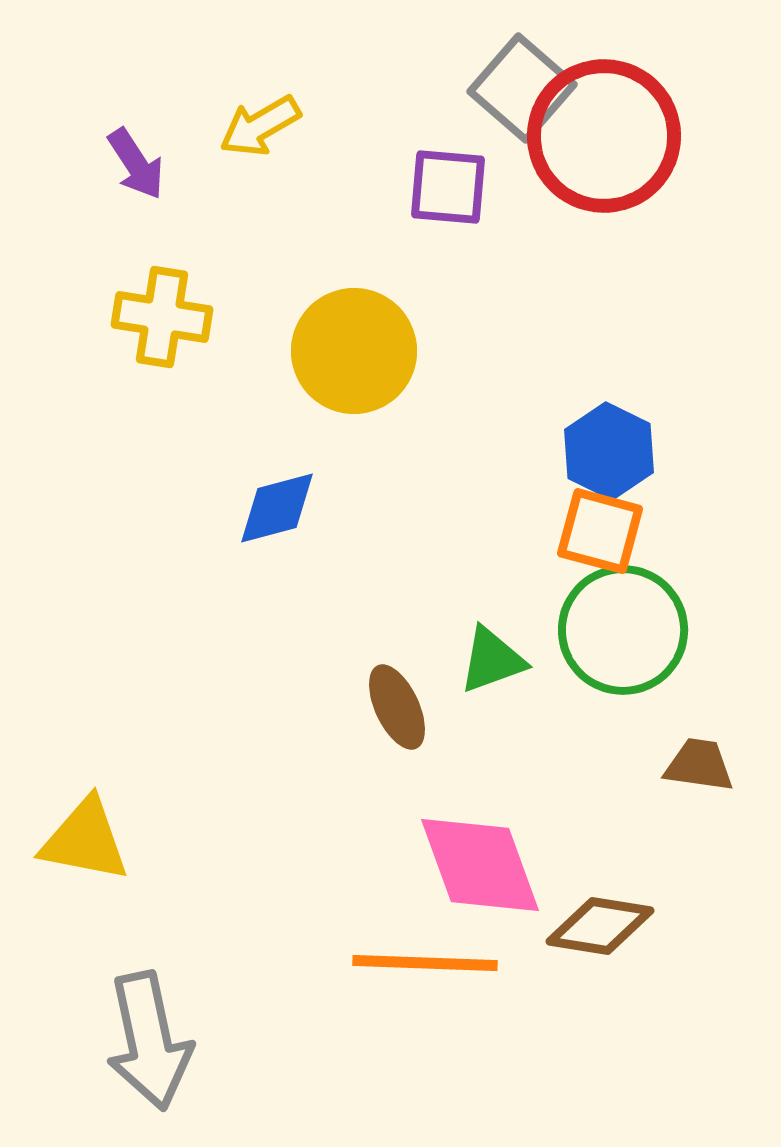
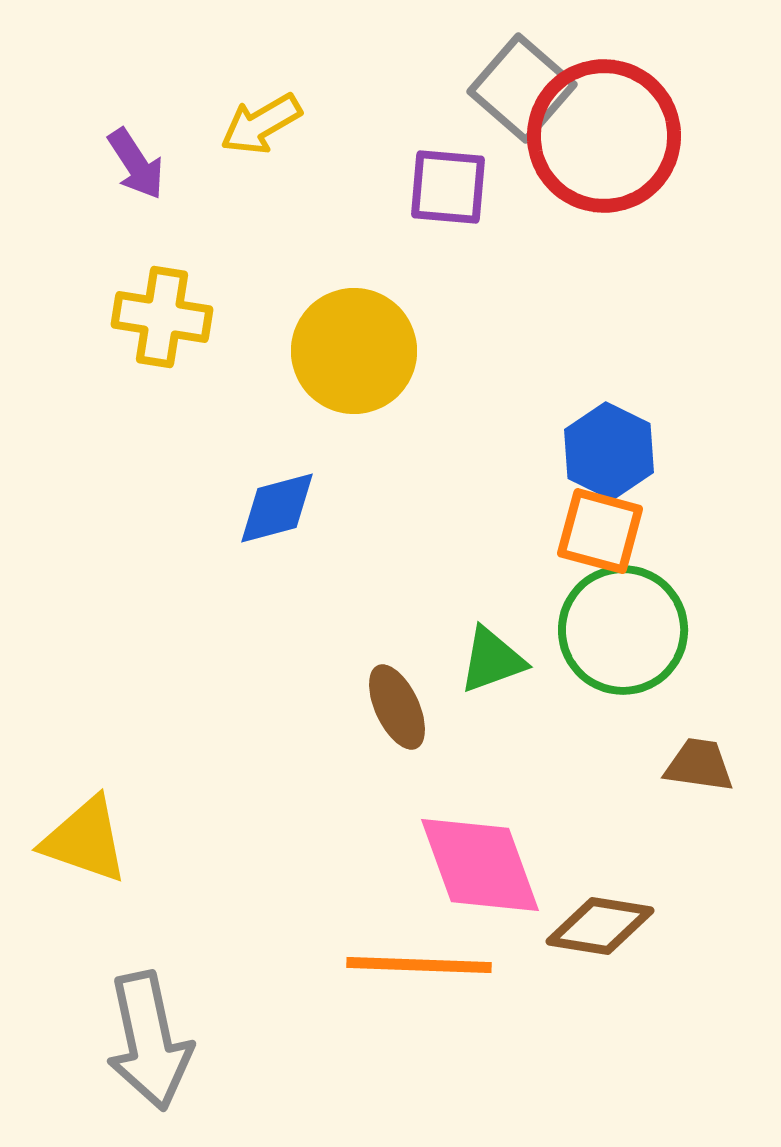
yellow arrow: moved 1 px right, 2 px up
yellow triangle: rotated 8 degrees clockwise
orange line: moved 6 px left, 2 px down
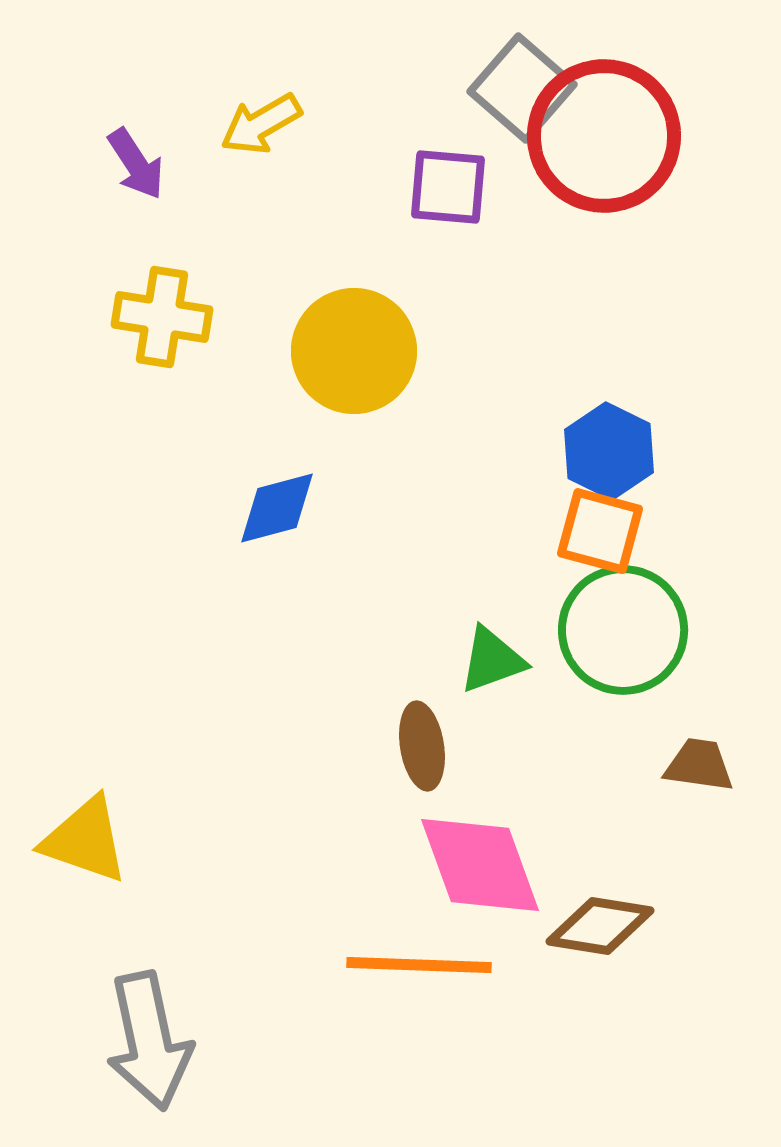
brown ellipse: moved 25 px right, 39 px down; rotated 16 degrees clockwise
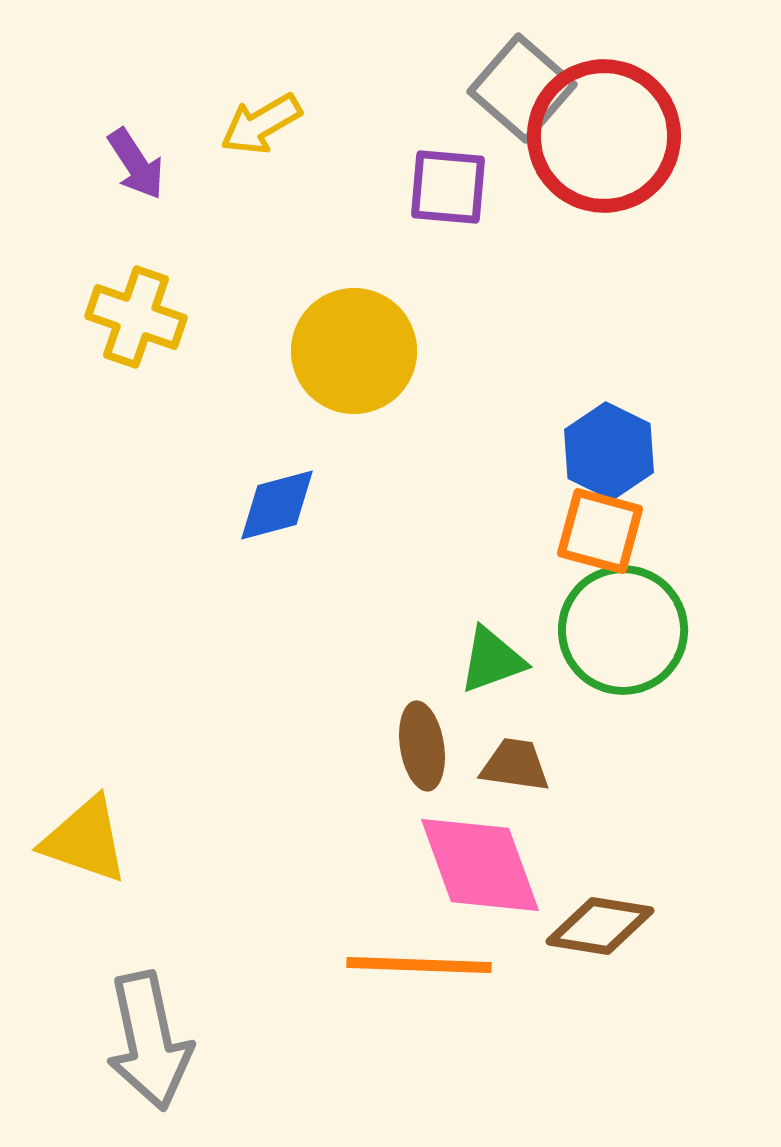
yellow cross: moved 26 px left; rotated 10 degrees clockwise
blue diamond: moved 3 px up
brown trapezoid: moved 184 px left
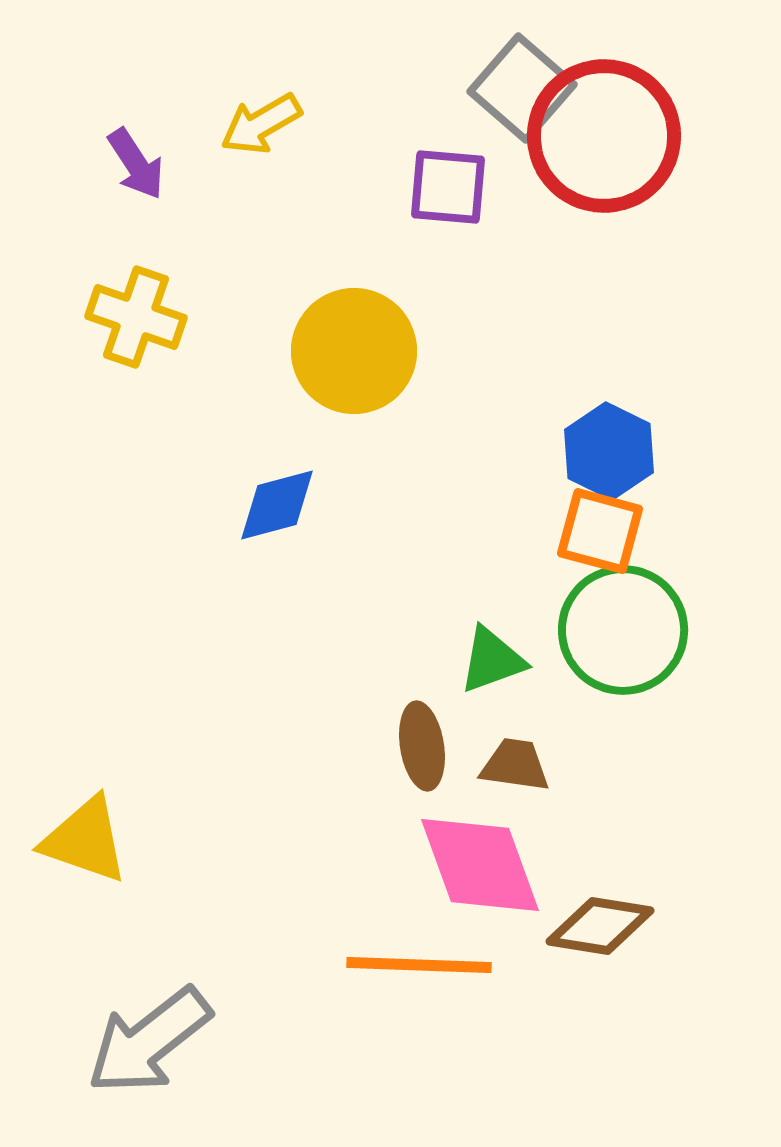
gray arrow: rotated 64 degrees clockwise
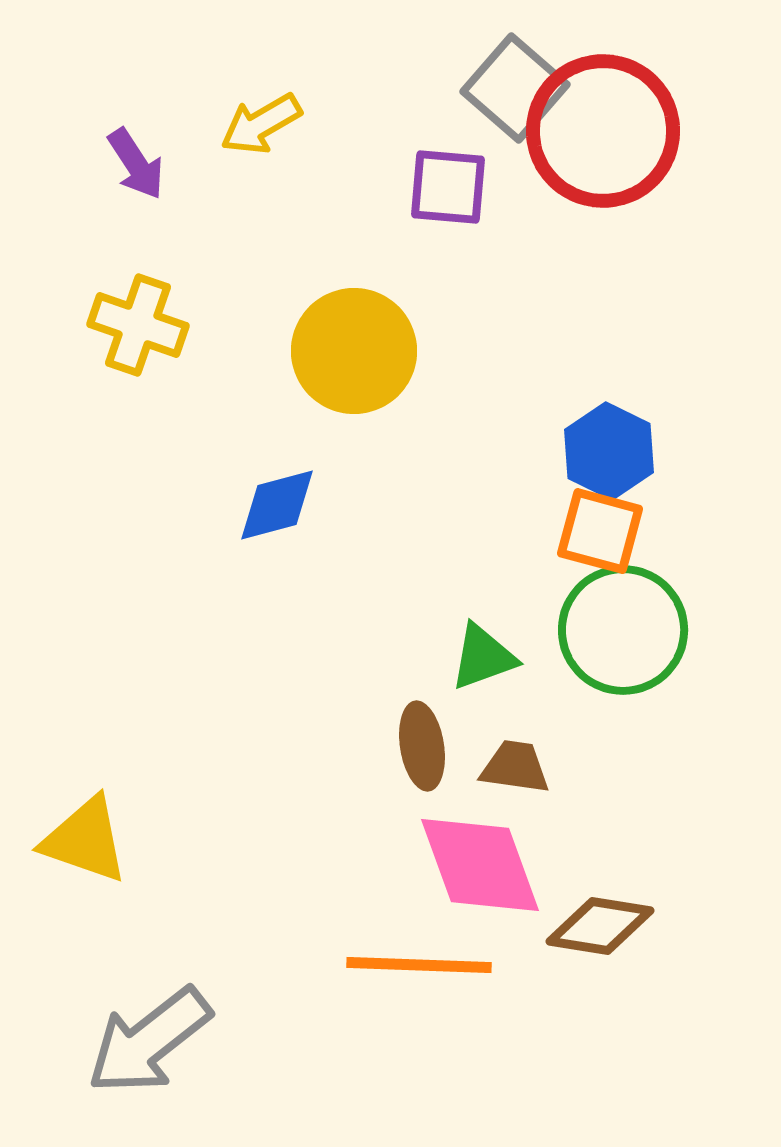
gray square: moved 7 px left
red circle: moved 1 px left, 5 px up
yellow cross: moved 2 px right, 8 px down
green triangle: moved 9 px left, 3 px up
brown trapezoid: moved 2 px down
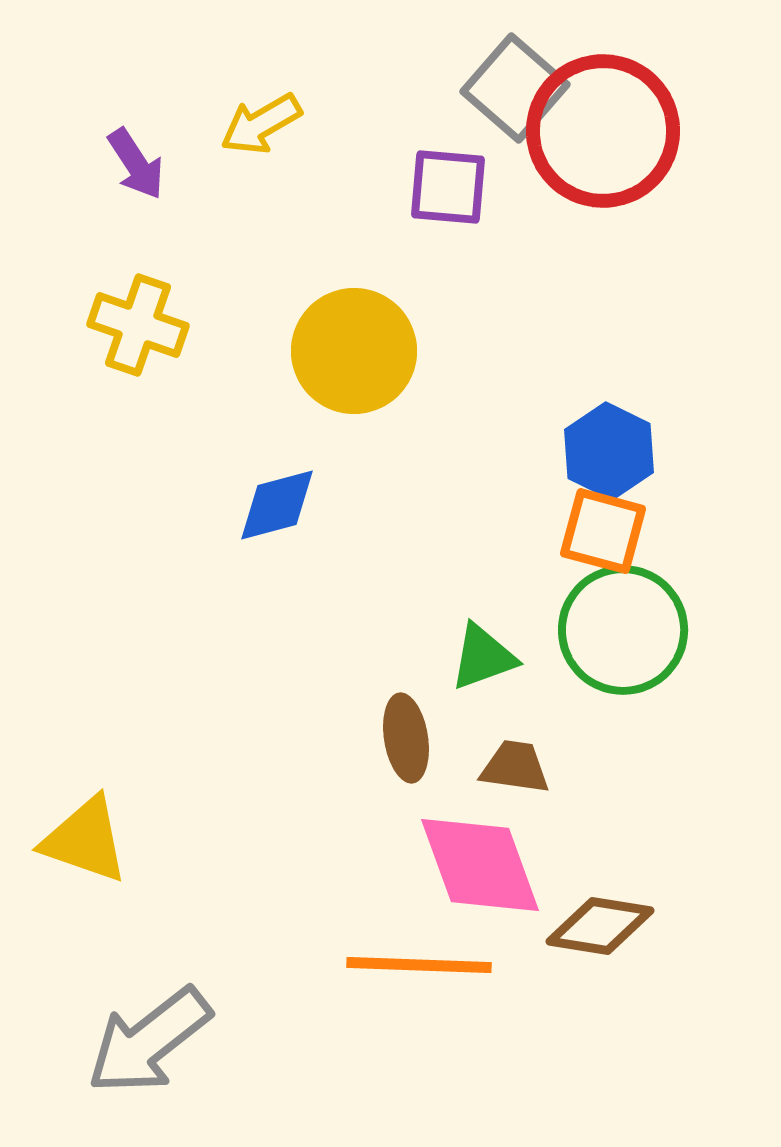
orange square: moved 3 px right
brown ellipse: moved 16 px left, 8 px up
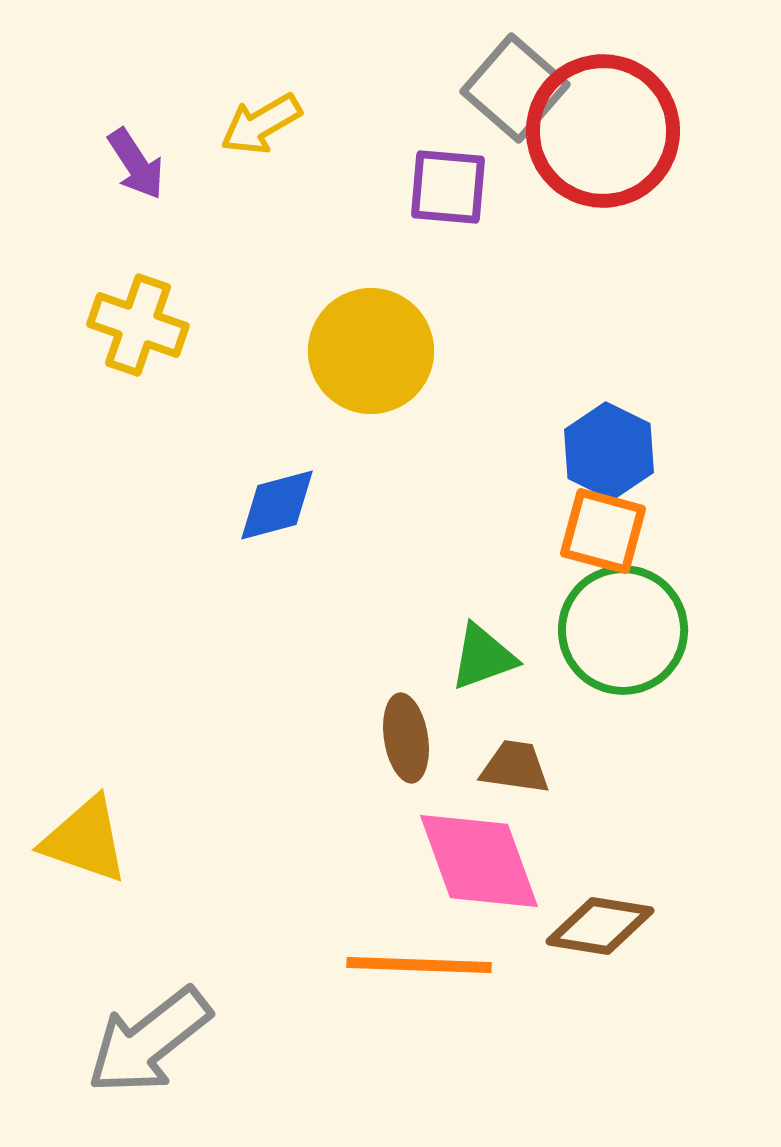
yellow circle: moved 17 px right
pink diamond: moved 1 px left, 4 px up
